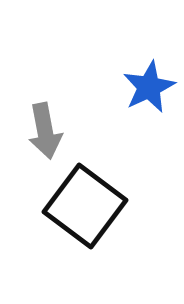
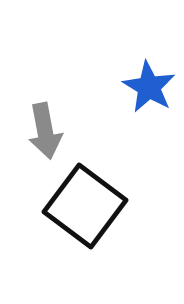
blue star: rotated 16 degrees counterclockwise
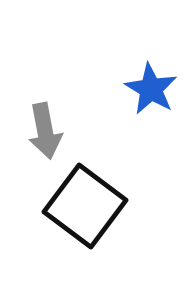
blue star: moved 2 px right, 2 px down
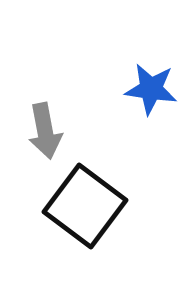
blue star: rotated 22 degrees counterclockwise
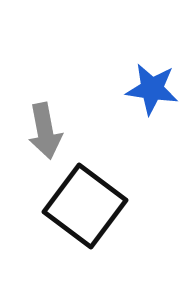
blue star: moved 1 px right
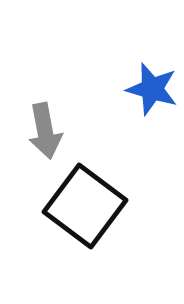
blue star: rotated 8 degrees clockwise
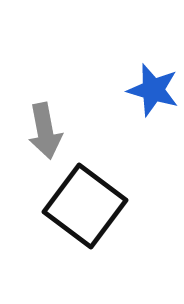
blue star: moved 1 px right, 1 px down
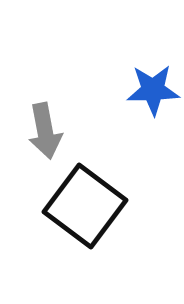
blue star: rotated 18 degrees counterclockwise
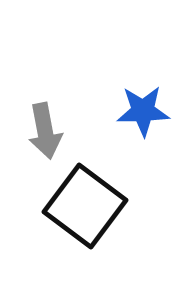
blue star: moved 10 px left, 21 px down
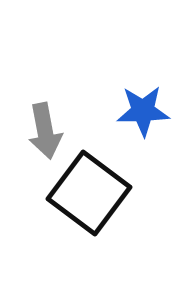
black square: moved 4 px right, 13 px up
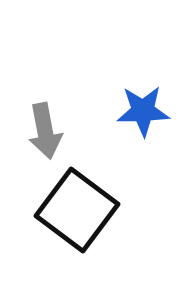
black square: moved 12 px left, 17 px down
